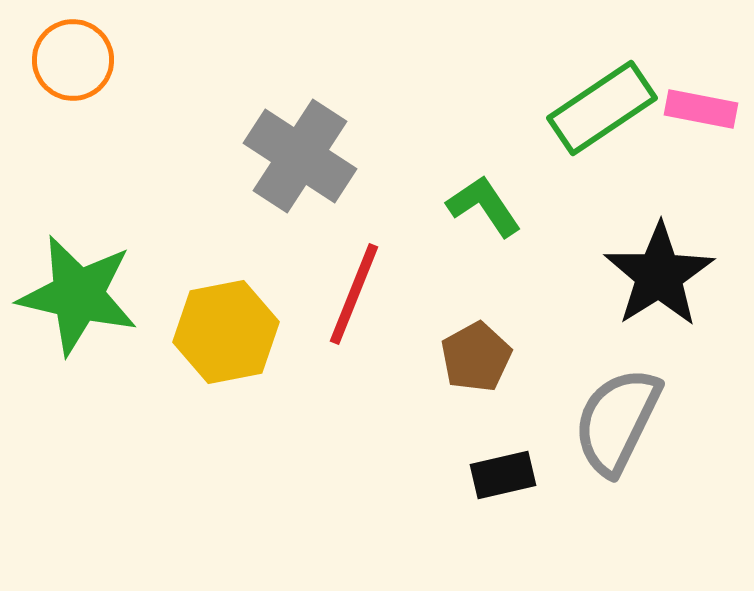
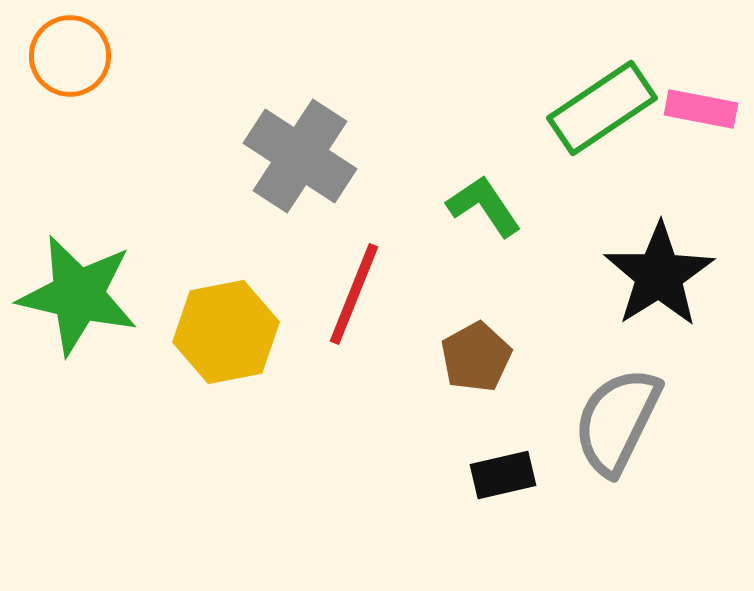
orange circle: moved 3 px left, 4 px up
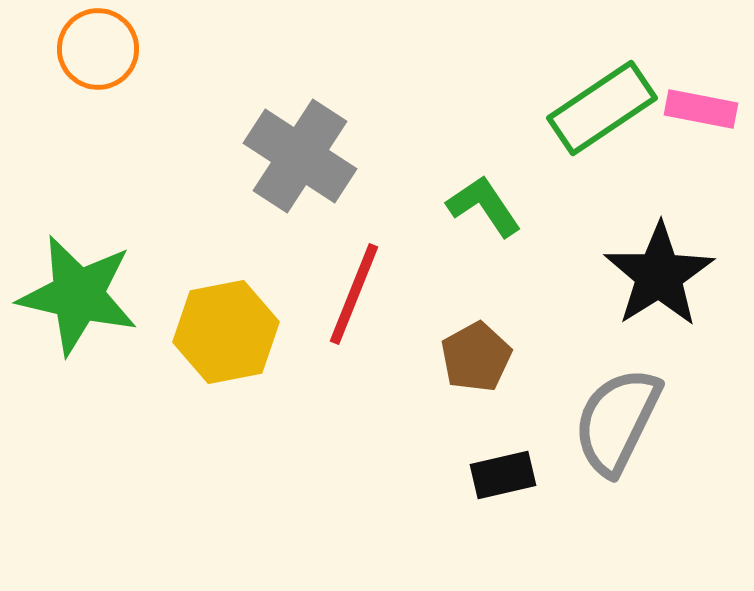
orange circle: moved 28 px right, 7 px up
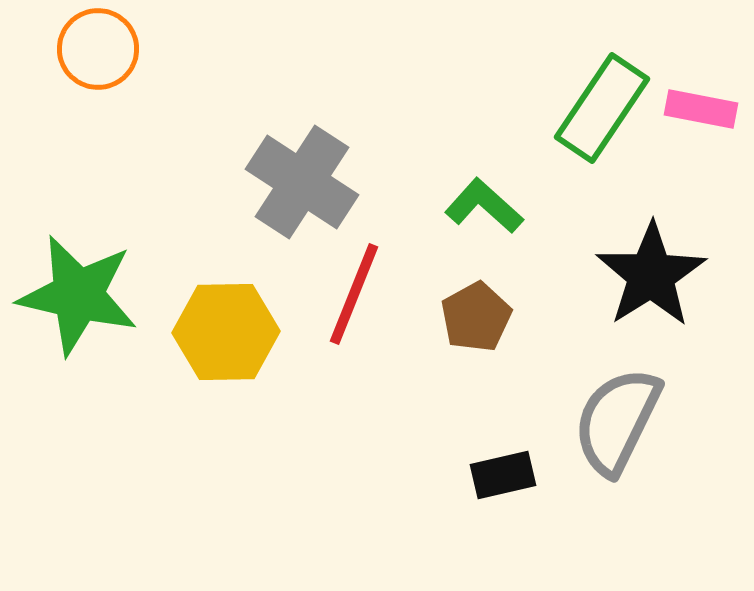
green rectangle: rotated 22 degrees counterclockwise
gray cross: moved 2 px right, 26 px down
green L-shape: rotated 14 degrees counterclockwise
black star: moved 8 px left
yellow hexagon: rotated 10 degrees clockwise
brown pentagon: moved 40 px up
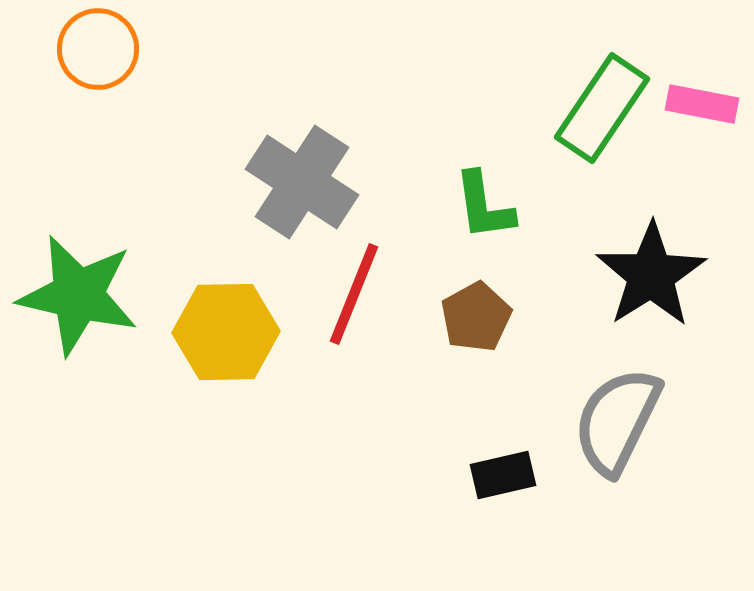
pink rectangle: moved 1 px right, 5 px up
green L-shape: rotated 140 degrees counterclockwise
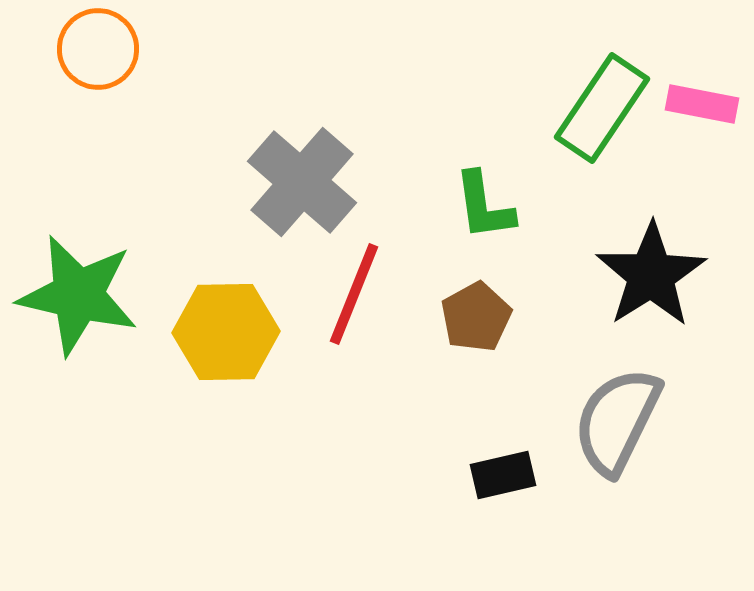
gray cross: rotated 8 degrees clockwise
